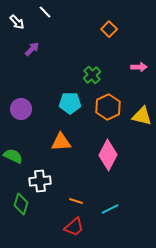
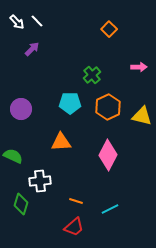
white line: moved 8 px left, 9 px down
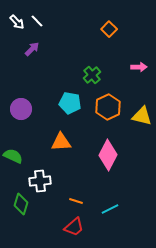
cyan pentagon: rotated 10 degrees clockwise
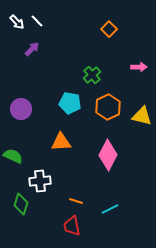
red trapezoid: moved 2 px left, 1 px up; rotated 120 degrees clockwise
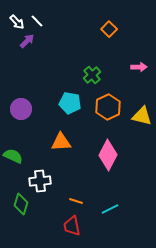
purple arrow: moved 5 px left, 8 px up
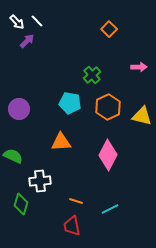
purple circle: moved 2 px left
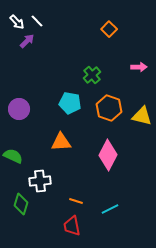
orange hexagon: moved 1 px right, 1 px down; rotated 15 degrees counterclockwise
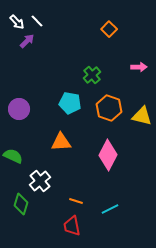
white cross: rotated 35 degrees counterclockwise
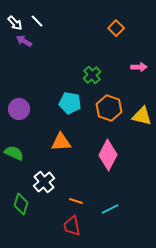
white arrow: moved 2 px left, 1 px down
orange square: moved 7 px right, 1 px up
purple arrow: moved 3 px left; rotated 105 degrees counterclockwise
green semicircle: moved 1 px right, 3 px up
white cross: moved 4 px right, 1 px down
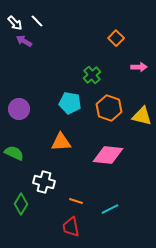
orange square: moved 10 px down
pink diamond: rotated 68 degrees clockwise
white cross: rotated 35 degrees counterclockwise
green diamond: rotated 15 degrees clockwise
red trapezoid: moved 1 px left, 1 px down
